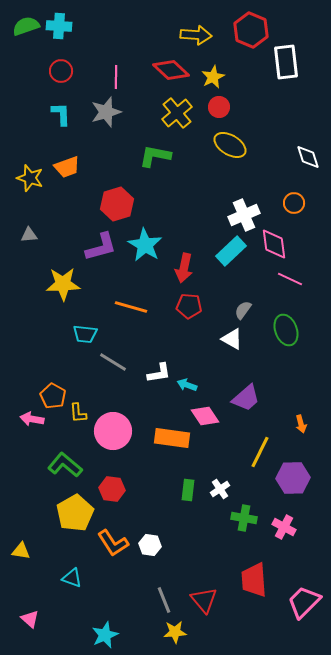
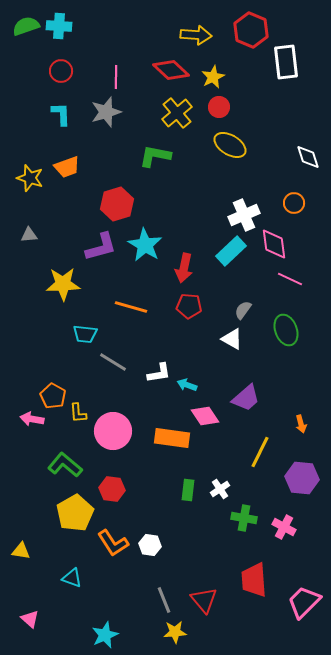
purple hexagon at (293, 478): moved 9 px right; rotated 8 degrees clockwise
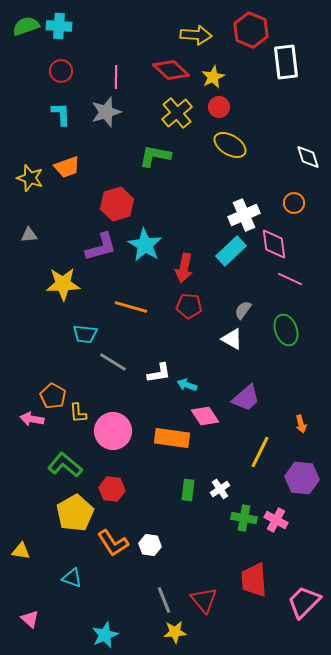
pink cross at (284, 527): moved 8 px left, 7 px up
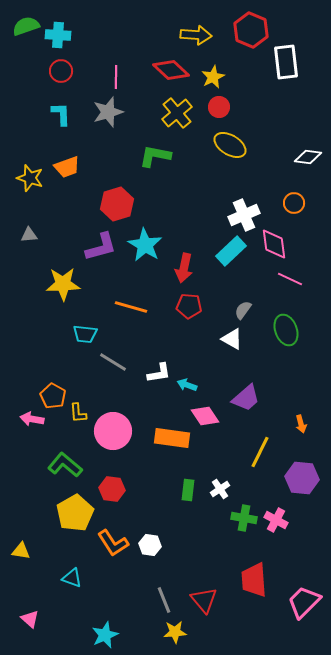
cyan cross at (59, 26): moved 1 px left, 9 px down
gray star at (106, 112): moved 2 px right
white diamond at (308, 157): rotated 64 degrees counterclockwise
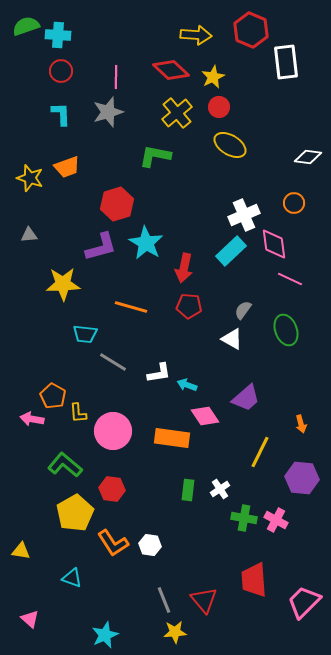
cyan star at (145, 245): moved 1 px right, 2 px up
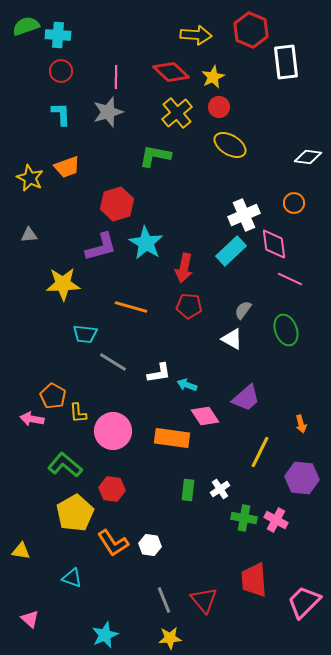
red diamond at (171, 70): moved 2 px down
yellow star at (30, 178): rotated 8 degrees clockwise
yellow star at (175, 632): moved 5 px left, 6 px down
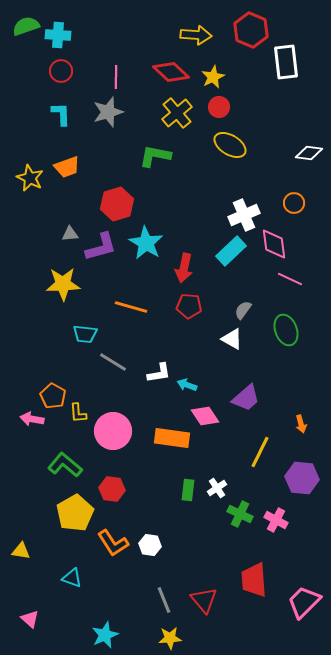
white diamond at (308, 157): moved 1 px right, 4 px up
gray triangle at (29, 235): moved 41 px right, 1 px up
white cross at (220, 489): moved 3 px left, 1 px up
green cross at (244, 518): moved 4 px left, 4 px up; rotated 15 degrees clockwise
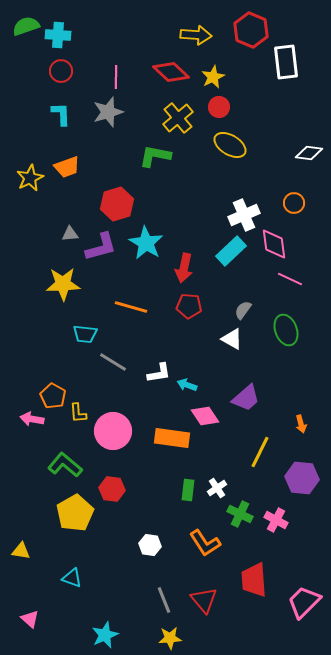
yellow cross at (177, 113): moved 1 px right, 5 px down
yellow star at (30, 178): rotated 20 degrees clockwise
orange L-shape at (113, 543): moved 92 px right
